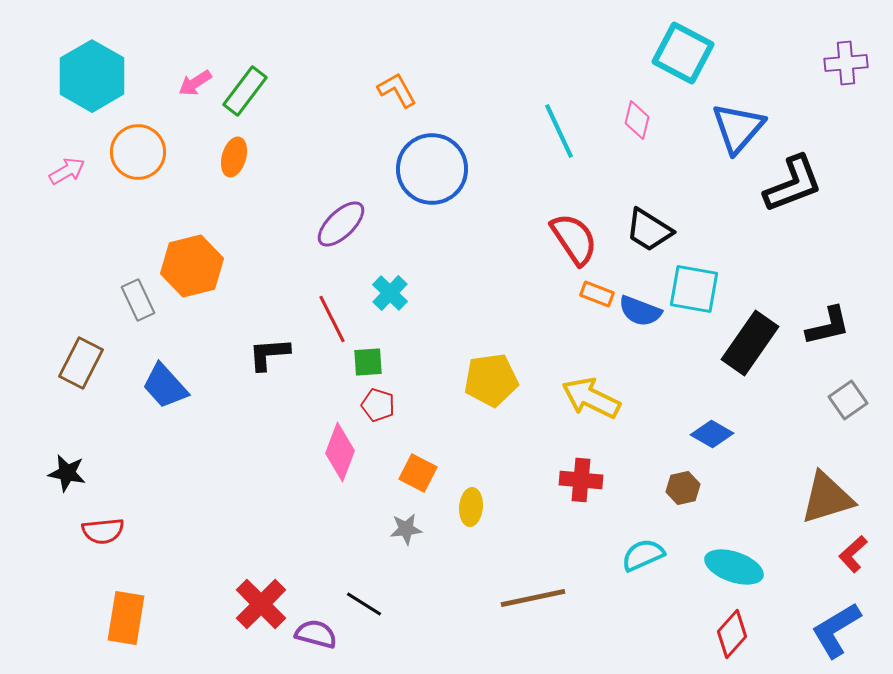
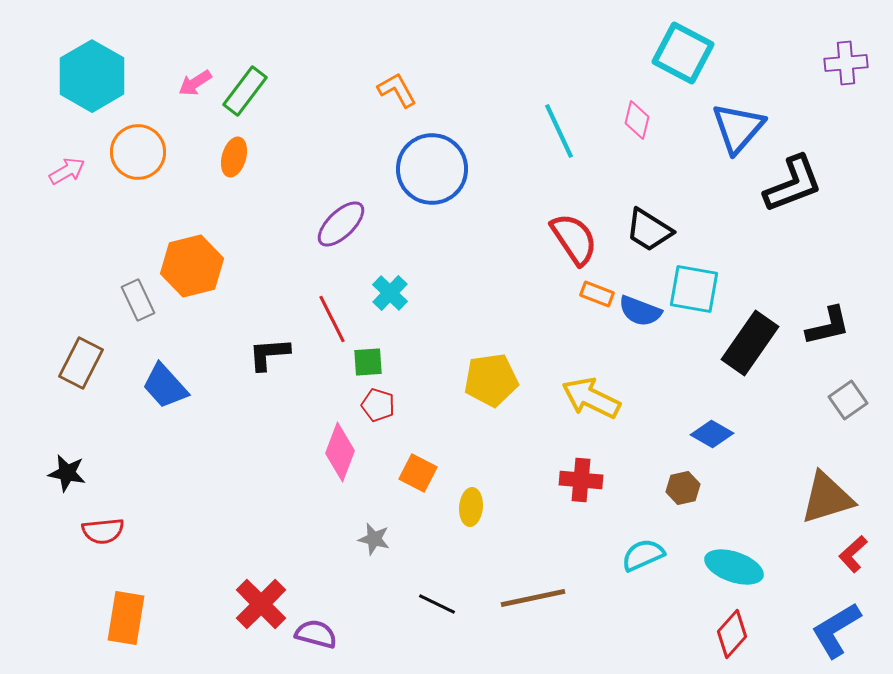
gray star at (406, 529): moved 32 px left, 10 px down; rotated 20 degrees clockwise
black line at (364, 604): moved 73 px right; rotated 6 degrees counterclockwise
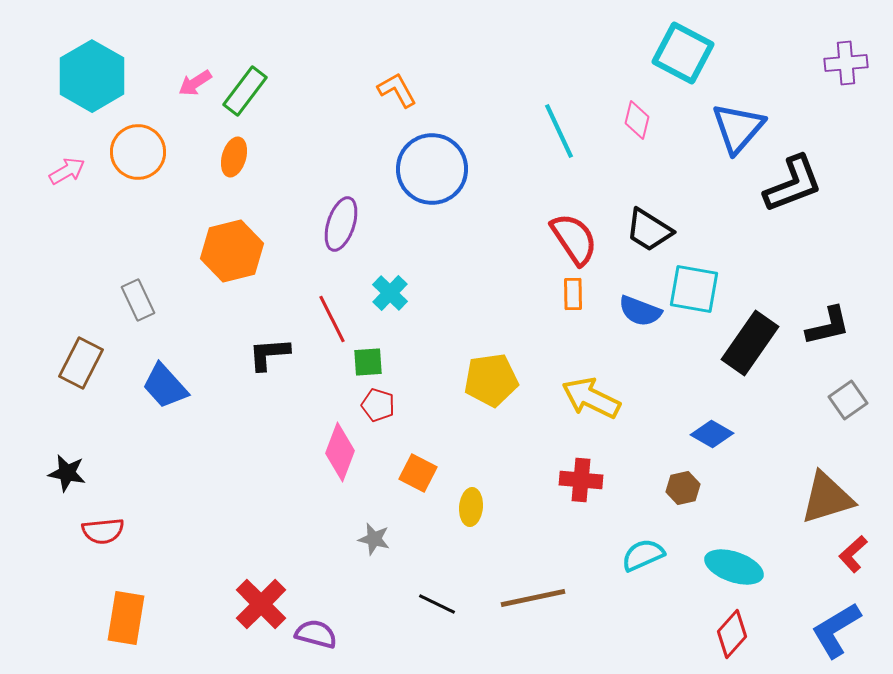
purple ellipse at (341, 224): rotated 28 degrees counterclockwise
orange hexagon at (192, 266): moved 40 px right, 15 px up
orange rectangle at (597, 294): moved 24 px left; rotated 68 degrees clockwise
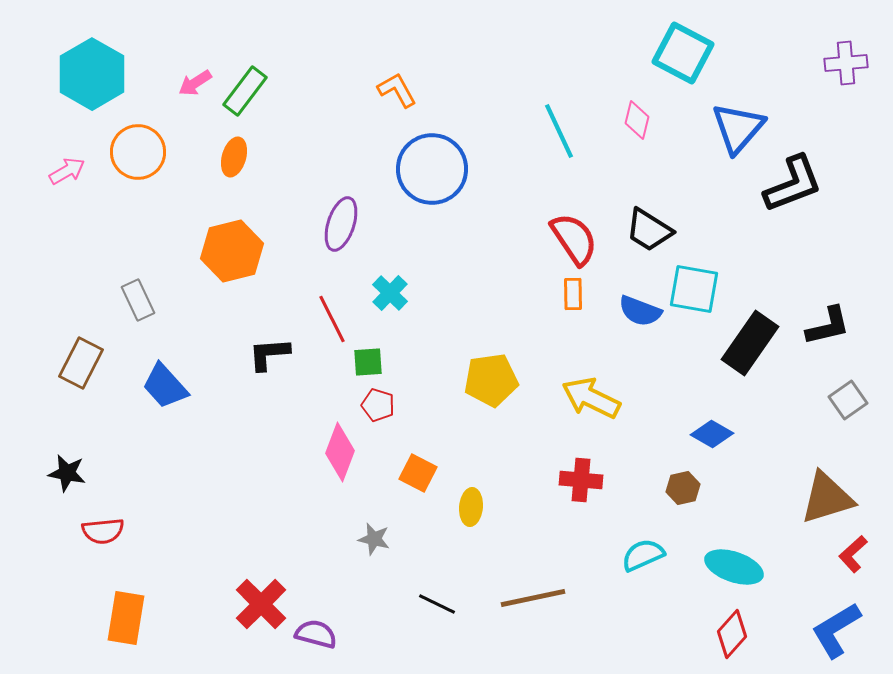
cyan hexagon at (92, 76): moved 2 px up
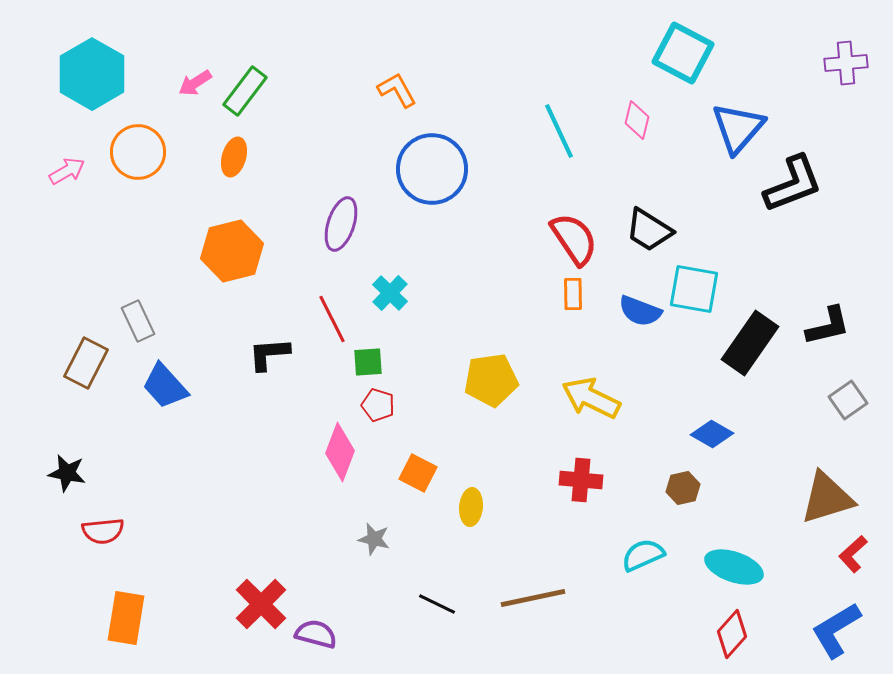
gray rectangle at (138, 300): moved 21 px down
brown rectangle at (81, 363): moved 5 px right
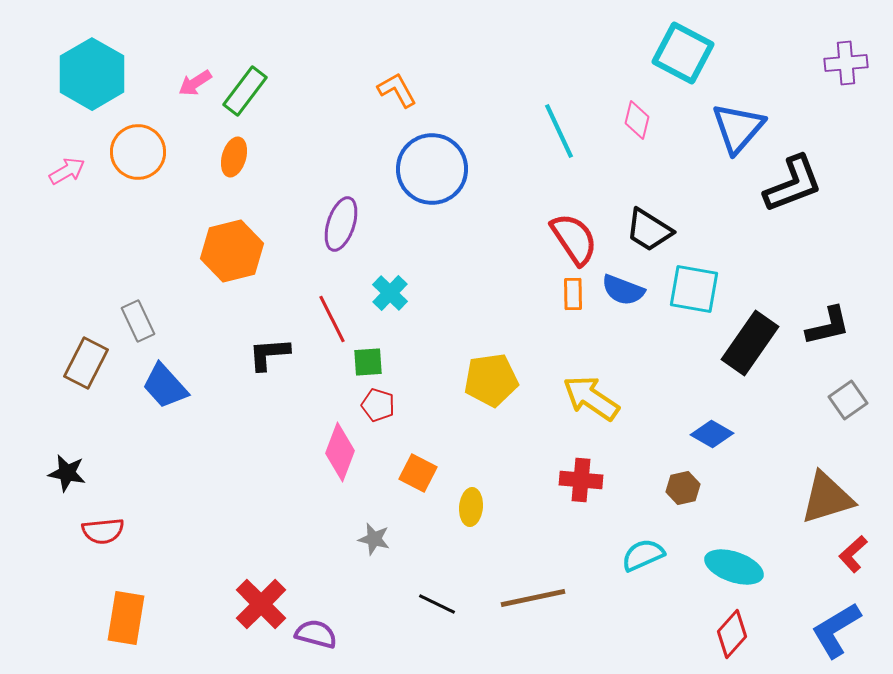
blue semicircle at (640, 311): moved 17 px left, 21 px up
yellow arrow at (591, 398): rotated 8 degrees clockwise
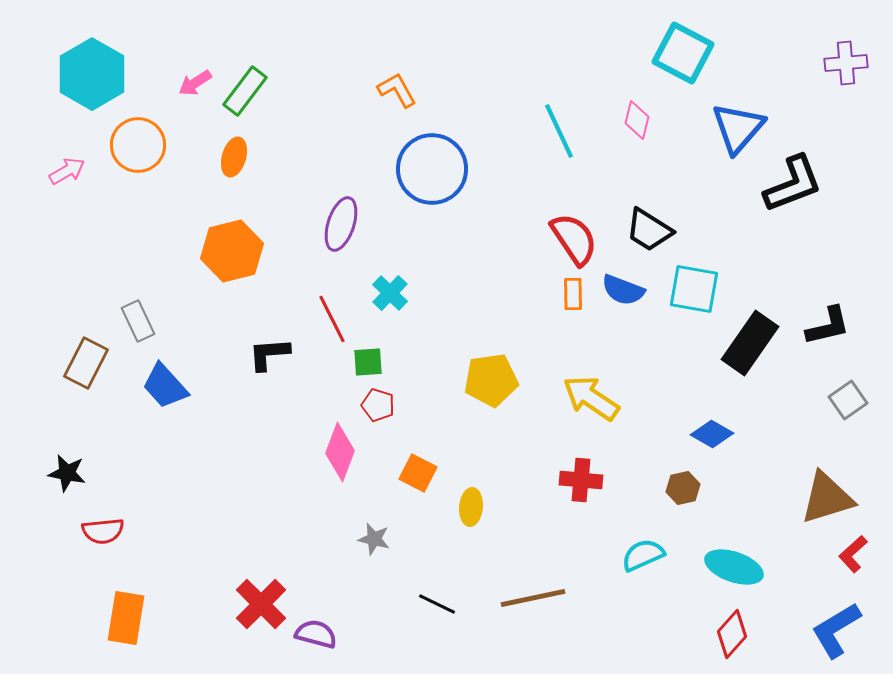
orange circle at (138, 152): moved 7 px up
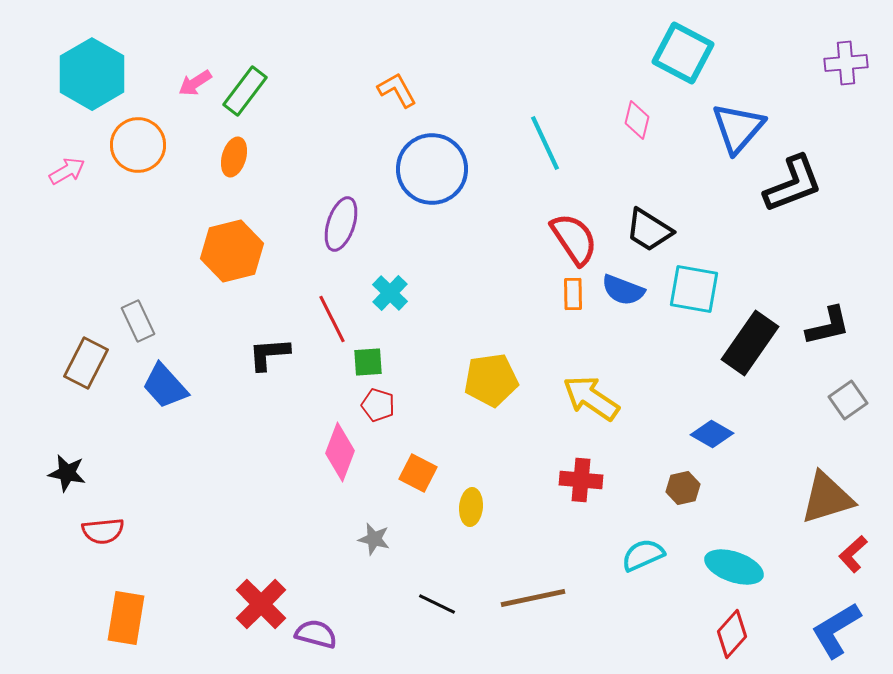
cyan line at (559, 131): moved 14 px left, 12 px down
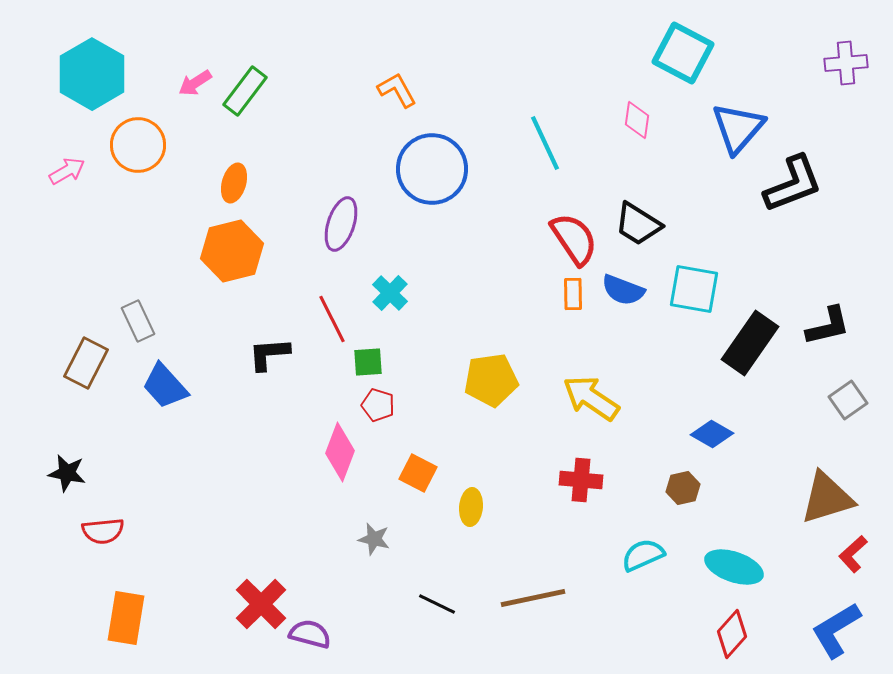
pink diamond at (637, 120): rotated 6 degrees counterclockwise
orange ellipse at (234, 157): moved 26 px down
black trapezoid at (649, 230): moved 11 px left, 6 px up
purple semicircle at (316, 634): moved 6 px left
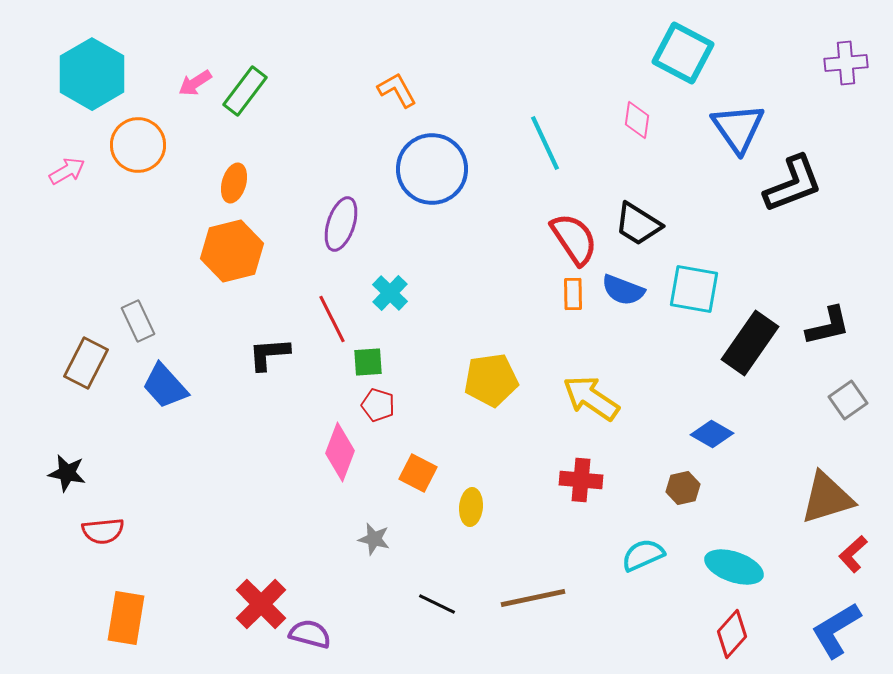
blue triangle at (738, 128): rotated 16 degrees counterclockwise
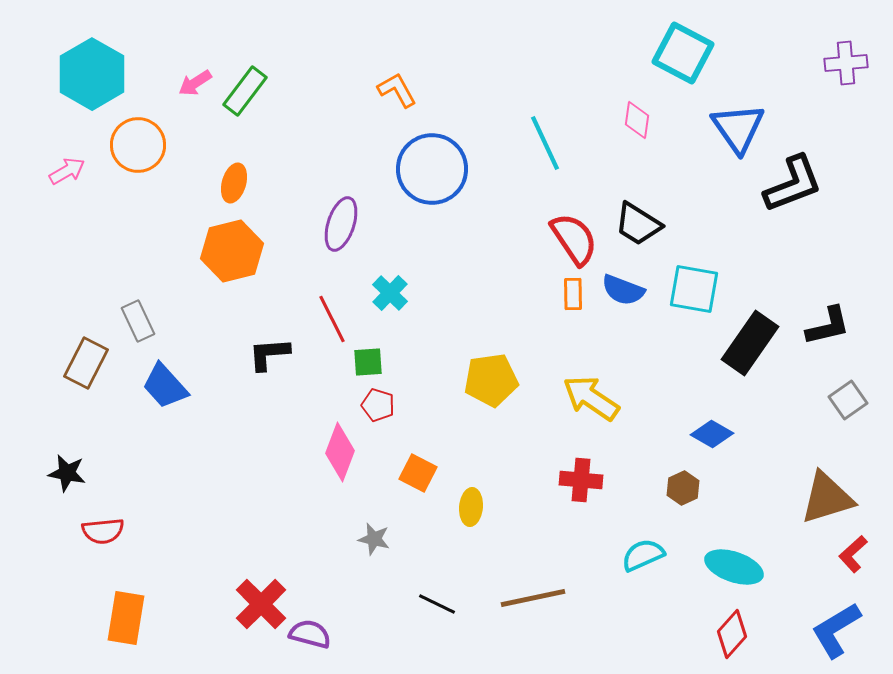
brown hexagon at (683, 488): rotated 12 degrees counterclockwise
